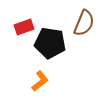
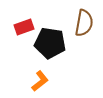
brown semicircle: rotated 12 degrees counterclockwise
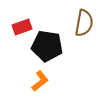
red rectangle: moved 2 px left
black pentagon: moved 3 px left, 3 px down
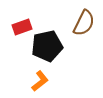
brown semicircle: rotated 16 degrees clockwise
black pentagon: rotated 20 degrees counterclockwise
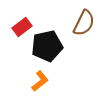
red rectangle: rotated 18 degrees counterclockwise
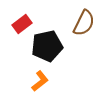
red rectangle: moved 3 px up
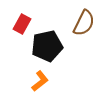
red rectangle: rotated 24 degrees counterclockwise
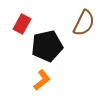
orange L-shape: moved 2 px right, 1 px up
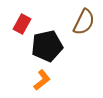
brown semicircle: moved 1 px up
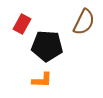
black pentagon: rotated 16 degrees clockwise
orange L-shape: rotated 40 degrees clockwise
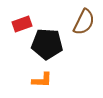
red rectangle: rotated 42 degrees clockwise
black pentagon: moved 2 px up
